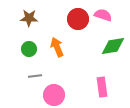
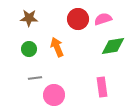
pink semicircle: moved 4 px down; rotated 36 degrees counterclockwise
gray line: moved 2 px down
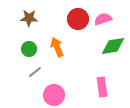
gray line: moved 6 px up; rotated 32 degrees counterclockwise
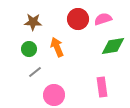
brown star: moved 4 px right, 4 px down
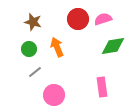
brown star: rotated 12 degrees clockwise
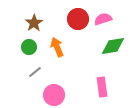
brown star: moved 1 px right, 1 px down; rotated 24 degrees clockwise
green circle: moved 2 px up
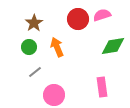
pink semicircle: moved 1 px left, 4 px up
